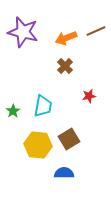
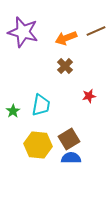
cyan trapezoid: moved 2 px left, 1 px up
blue semicircle: moved 7 px right, 15 px up
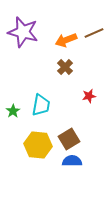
brown line: moved 2 px left, 2 px down
orange arrow: moved 2 px down
brown cross: moved 1 px down
blue semicircle: moved 1 px right, 3 px down
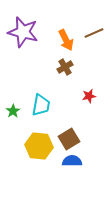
orange arrow: rotated 95 degrees counterclockwise
brown cross: rotated 14 degrees clockwise
yellow hexagon: moved 1 px right, 1 px down
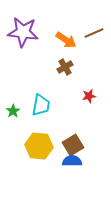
purple star: rotated 8 degrees counterclockwise
orange arrow: rotated 30 degrees counterclockwise
brown square: moved 4 px right, 6 px down
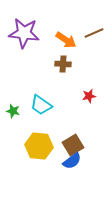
purple star: moved 1 px right, 1 px down
brown cross: moved 2 px left, 3 px up; rotated 35 degrees clockwise
cyan trapezoid: rotated 115 degrees clockwise
green star: rotated 24 degrees counterclockwise
blue semicircle: rotated 144 degrees clockwise
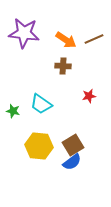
brown line: moved 6 px down
brown cross: moved 2 px down
cyan trapezoid: moved 1 px up
blue semicircle: moved 1 px down
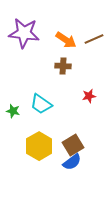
yellow hexagon: rotated 24 degrees clockwise
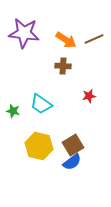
yellow hexagon: rotated 16 degrees counterclockwise
